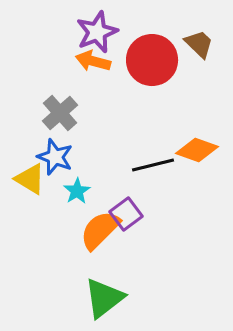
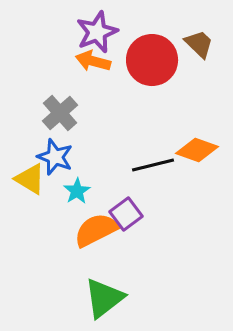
orange semicircle: moved 4 px left; rotated 18 degrees clockwise
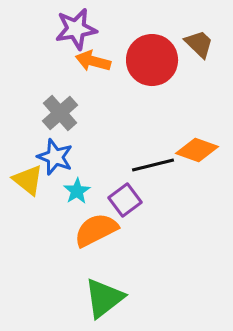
purple star: moved 21 px left, 3 px up; rotated 12 degrees clockwise
yellow triangle: moved 2 px left, 1 px down; rotated 8 degrees clockwise
purple square: moved 1 px left, 14 px up
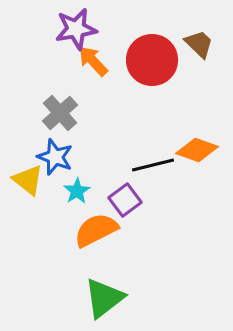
orange arrow: rotated 32 degrees clockwise
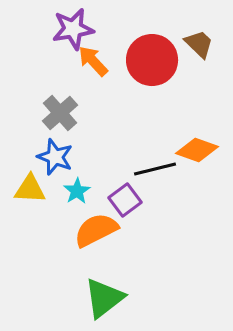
purple star: moved 3 px left
black line: moved 2 px right, 4 px down
yellow triangle: moved 2 px right, 9 px down; rotated 36 degrees counterclockwise
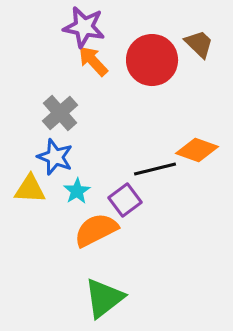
purple star: moved 11 px right, 2 px up; rotated 21 degrees clockwise
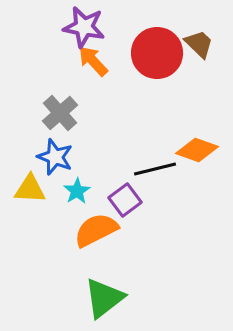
red circle: moved 5 px right, 7 px up
